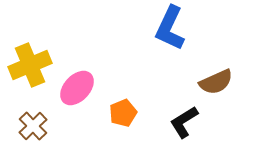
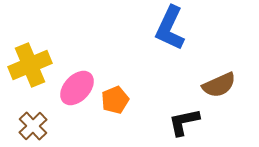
brown semicircle: moved 3 px right, 3 px down
orange pentagon: moved 8 px left, 13 px up
black L-shape: rotated 20 degrees clockwise
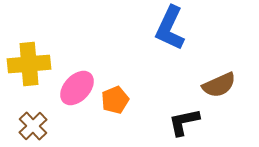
yellow cross: moved 1 px left, 1 px up; rotated 18 degrees clockwise
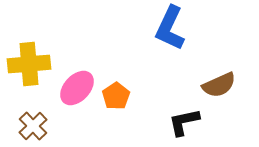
orange pentagon: moved 1 px right, 4 px up; rotated 12 degrees counterclockwise
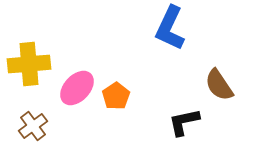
brown semicircle: rotated 80 degrees clockwise
brown cross: rotated 8 degrees clockwise
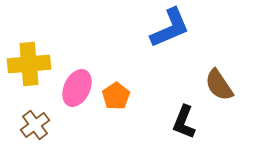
blue L-shape: rotated 138 degrees counterclockwise
pink ellipse: rotated 18 degrees counterclockwise
black L-shape: rotated 56 degrees counterclockwise
brown cross: moved 2 px right, 1 px up
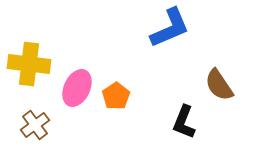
yellow cross: rotated 12 degrees clockwise
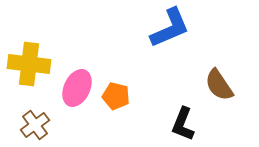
orange pentagon: rotated 24 degrees counterclockwise
black L-shape: moved 1 px left, 2 px down
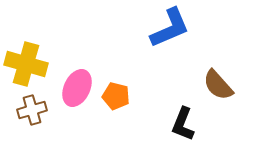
yellow cross: moved 3 px left; rotated 9 degrees clockwise
brown semicircle: moved 1 px left; rotated 8 degrees counterclockwise
brown cross: moved 3 px left, 15 px up; rotated 20 degrees clockwise
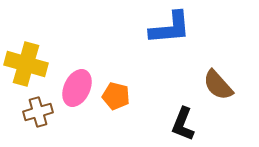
blue L-shape: rotated 18 degrees clockwise
brown cross: moved 6 px right, 2 px down
